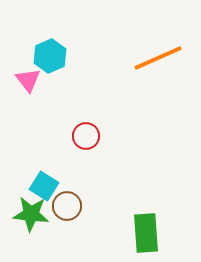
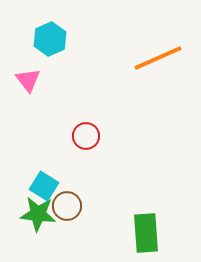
cyan hexagon: moved 17 px up
green star: moved 7 px right
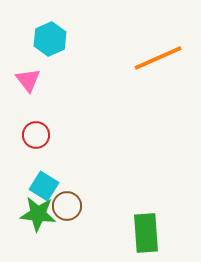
red circle: moved 50 px left, 1 px up
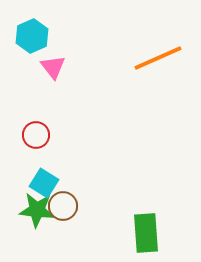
cyan hexagon: moved 18 px left, 3 px up
pink triangle: moved 25 px right, 13 px up
cyan square: moved 3 px up
brown circle: moved 4 px left
green star: moved 1 px left, 4 px up
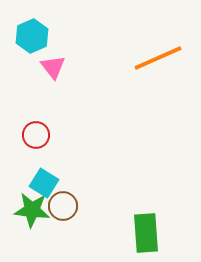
green star: moved 5 px left
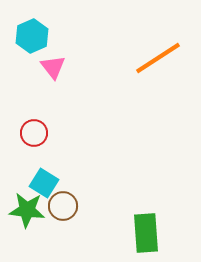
orange line: rotated 9 degrees counterclockwise
red circle: moved 2 px left, 2 px up
green star: moved 5 px left
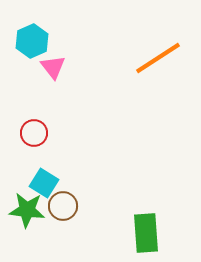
cyan hexagon: moved 5 px down
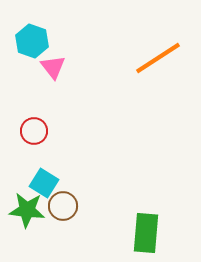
cyan hexagon: rotated 16 degrees counterclockwise
red circle: moved 2 px up
green rectangle: rotated 9 degrees clockwise
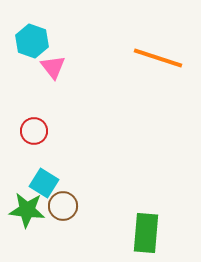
orange line: rotated 51 degrees clockwise
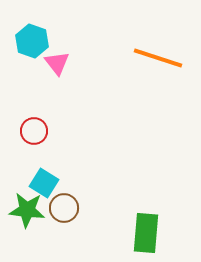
pink triangle: moved 4 px right, 4 px up
brown circle: moved 1 px right, 2 px down
